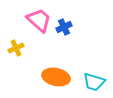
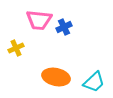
pink trapezoid: rotated 144 degrees clockwise
cyan trapezoid: rotated 60 degrees counterclockwise
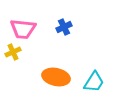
pink trapezoid: moved 16 px left, 9 px down
yellow cross: moved 3 px left, 4 px down
cyan trapezoid: rotated 15 degrees counterclockwise
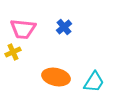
blue cross: rotated 14 degrees counterclockwise
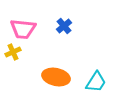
blue cross: moved 1 px up
cyan trapezoid: moved 2 px right
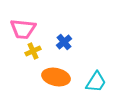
blue cross: moved 16 px down
yellow cross: moved 20 px right, 1 px up
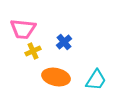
cyan trapezoid: moved 2 px up
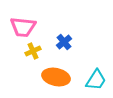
pink trapezoid: moved 2 px up
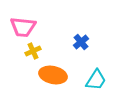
blue cross: moved 17 px right
orange ellipse: moved 3 px left, 2 px up
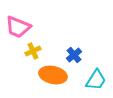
pink trapezoid: moved 5 px left; rotated 16 degrees clockwise
blue cross: moved 7 px left, 13 px down
